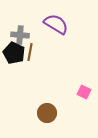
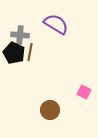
brown circle: moved 3 px right, 3 px up
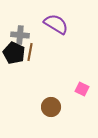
pink square: moved 2 px left, 3 px up
brown circle: moved 1 px right, 3 px up
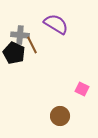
brown line: moved 2 px right, 7 px up; rotated 36 degrees counterclockwise
brown circle: moved 9 px right, 9 px down
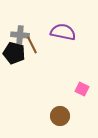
purple semicircle: moved 7 px right, 8 px down; rotated 20 degrees counterclockwise
black pentagon: rotated 10 degrees counterclockwise
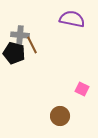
purple semicircle: moved 9 px right, 13 px up
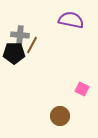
purple semicircle: moved 1 px left, 1 px down
brown line: rotated 54 degrees clockwise
black pentagon: rotated 15 degrees counterclockwise
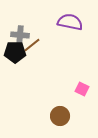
purple semicircle: moved 1 px left, 2 px down
brown line: rotated 24 degrees clockwise
black pentagon: moved 1 px right, 1 px up
